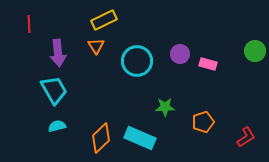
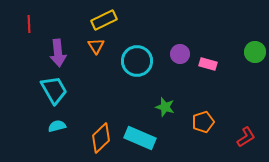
green circle: moved 1 px down
green star: rotated 18 degrees clockwise
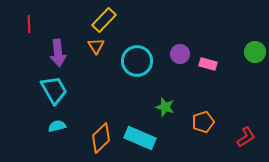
yellow rectangle: rotated 20 degrees counterclockwise
